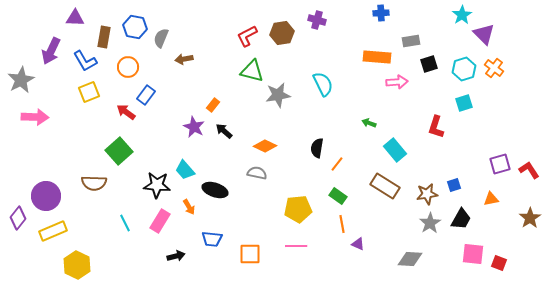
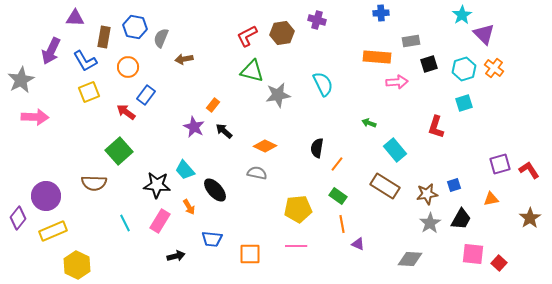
black ellipse at (215, 190): rotated 30 degrees clockwise
red square at (499, 263): rotated 21 degrees clockwise
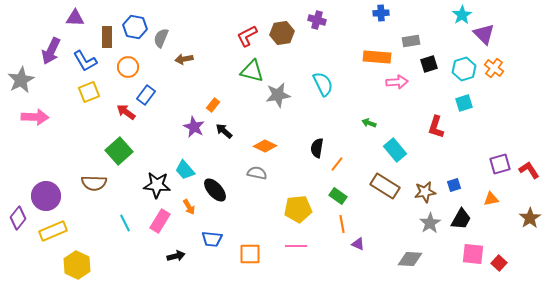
brown rectangle at (104, 37): moved 3 px right; rotated 10 degrees counterclockwise
brown star at (427, 194): moved 2 px left, 2 px up
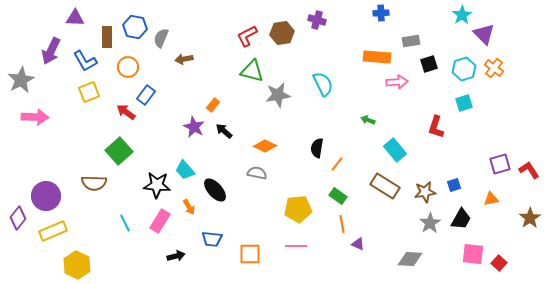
green arrow at (369, 123): moved 1 px left, 3 px up
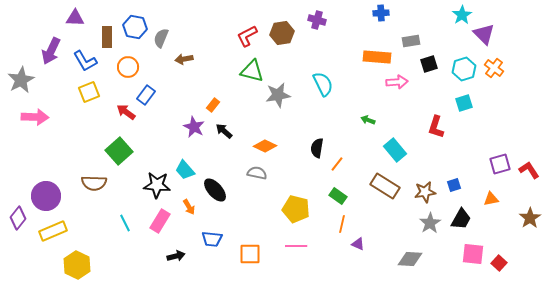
yellow pentagon at (298, 209): moved 2 px left; rotated 20 degrees clockwise
orange line at (342, 224): rotated 24 degrees clockwise
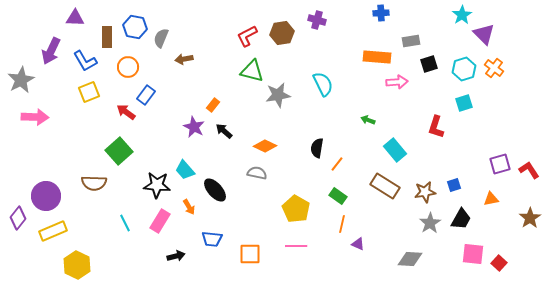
yellow pentagon at (296, 209): rotated 16 degrees clockwise
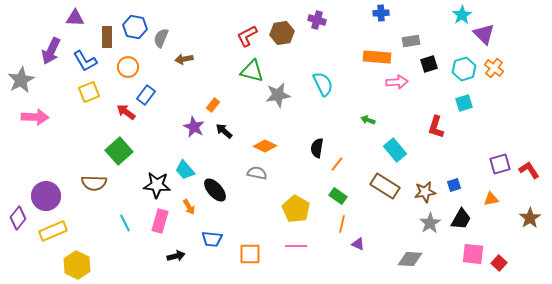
pink rectangle at (160, 221): rotated 15 degrees counterclockwise
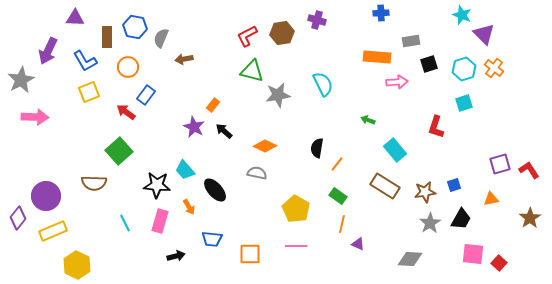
cyan star at (462, 15): rotated 18 degrees counterclockwise
purple arrow at (51, 51): moved 3 px left
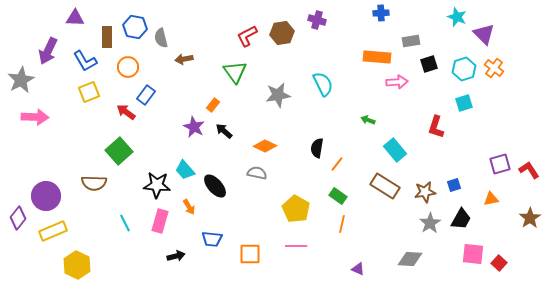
cyan star at (462, 15): moved 5 px left, 2 px down
gray semicircle at (161, 38): rotated 36 degrees counterclockwise
green triangle at (252, 71): moved 17 px left, 1 px down; rotated 40 degrees clockwise
black ellipse at (215, 190): moved 4 px up
purple triangle at (358, 244): moved 25 px down
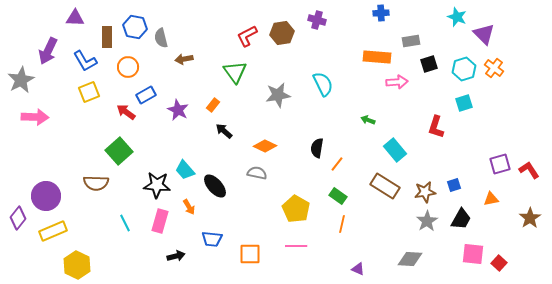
blue rectangle at (146, 95): rotated 24 degrees clockwise
purple star at (194, 127): moved 16 px left, 17 px up
brown semicircle at (94, 183): moved 2 px right
gray star at (430, 223): moved 3 px left, 2 px up
